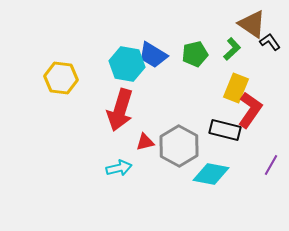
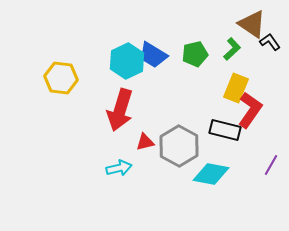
cyan hexagon: moved 3 px up; rotated 24 degrees clockwise
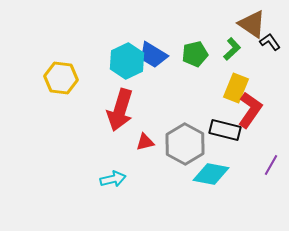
gray hexagon: moved 6 px right, 2 px up
cyan arrow: moved 6 px left, 11 px down
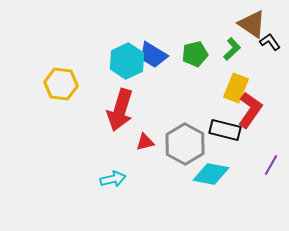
yellow hexagon: moved 6 px down
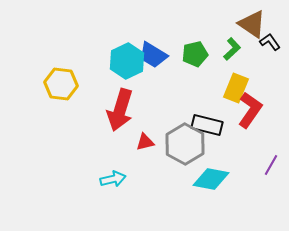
black rectangle: moved 18 px left, 5 px up
cyan diamond: moved 5 px down
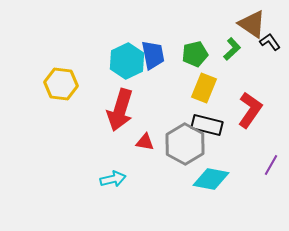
blue trapezoid: rotated 132 degrees counterclockwise
yellow rectangle: moved 32 px left
red triangle: rotated 24 degrees clockwise
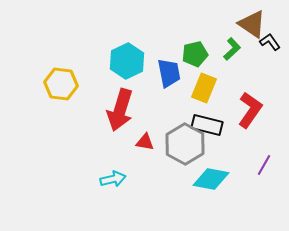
blue trapezoid: moved 16 px right, 18 px down
purple line: moved 7 px left
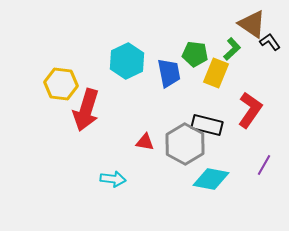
green pentagon: rotated 20 degrees clockwise
yellow rectangle: moved 12 px right, 15 px up
red arrow: moved 34 px left
cyan arrow: rotated 20 degrees clockwise
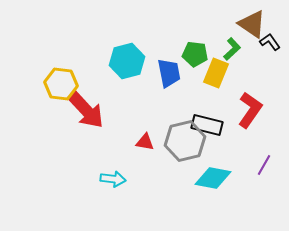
cyan hexagon: rotated 12 degrees clockwise
red arrow: rotated 60 degrees counterclockwise
gray hexagon: moved 3 px up; rotated 18 degrees clockwise
cyan diamond: moved 2 px right, 1 px up
